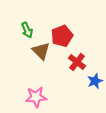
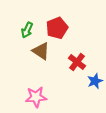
green arrow: rotated 49 degrees clockwise
red pentagon: moved 5 px left, 8 px up
brown triangle: rotated 12 degrees counterclockwise
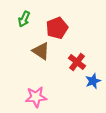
green arrow: moved 3 px left, 11 px up
blue star: moved 2 px left
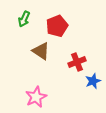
red pentagon: moved 2 px up
red cross: rotated 30 degrees clockwise
pink star: rotated 20 degrees counterclockwise
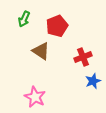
red cross: moved 6 px right, 5 px up
pink star: moved 1 px left; rotated 20 degrees counterclockwise
